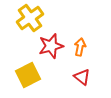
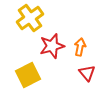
red star: moved 1 px right
red triangle: moved 5 px right, 4 px up; rotated 12 degrees clockwise
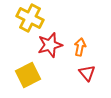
yellow cross: rotated 28 degrees counterclockwise
red star: moved 2 px left, 1 px up
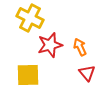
orange arrow: rotated 36 degrees counterclockwise
yellow square: rotated 25 degrees clockwise
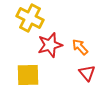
orange arrow: rotated 18 degrees counterclockwise
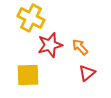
yellow cross: moved 1 px right
red triangle: rotated 30 degrees clockwise
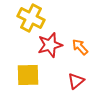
red triangle: moved 11 px left, 8 px down
